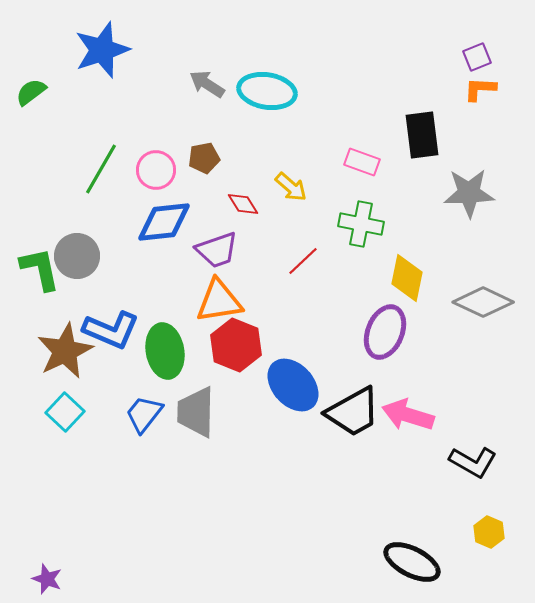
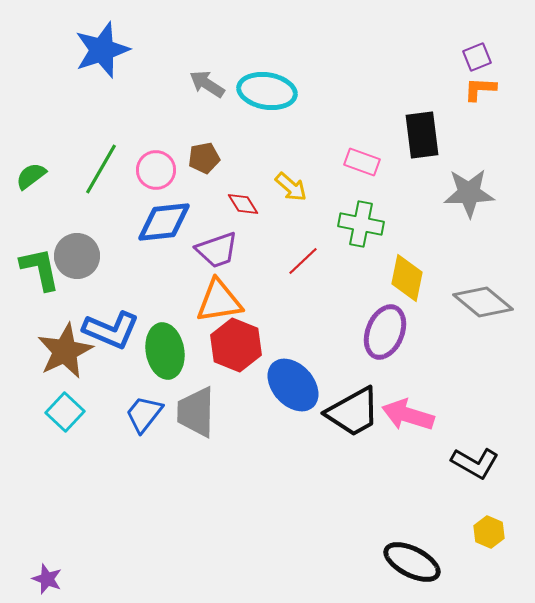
green semicircle: moved 84 px down
gray diamond: rotated 14 degrees clockwise
black L-shape: moved 2 px right, 1 px down
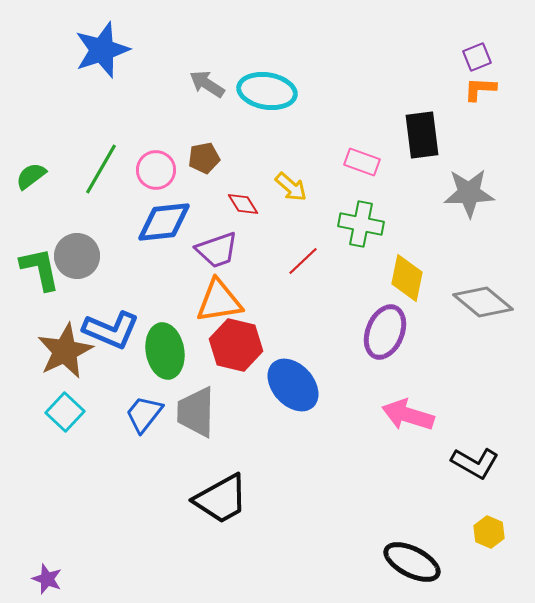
red hexagon: rotated 9 degrees counterclockwise
black trapezoid: moved 132 px left, 87 px down
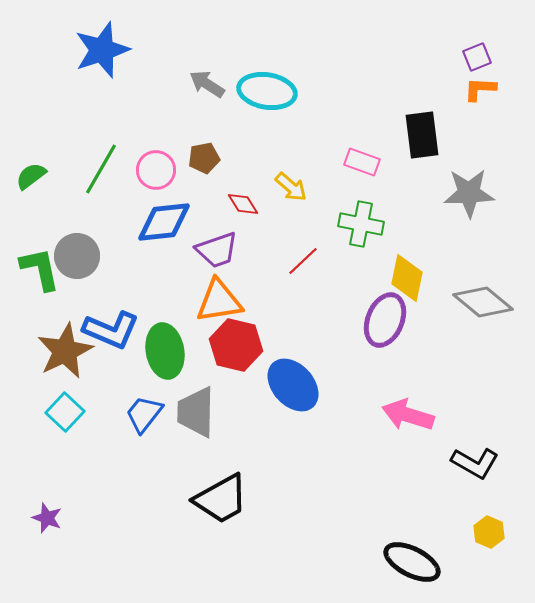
purple ellipse: moved 12 px up
purple star: moved 61 px up
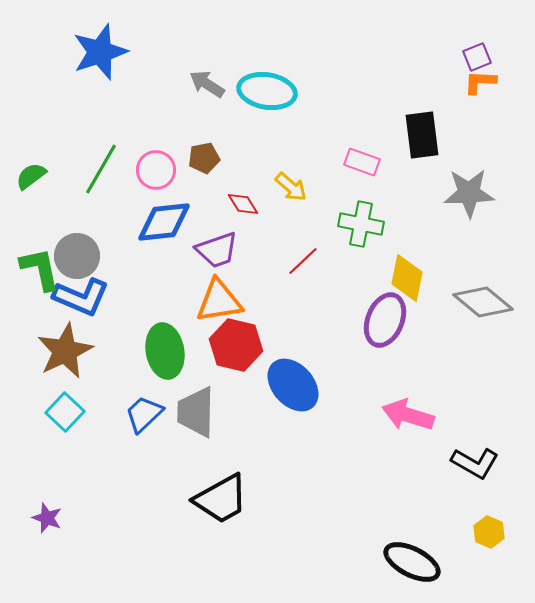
blue star: moved 2 px left, 2 px down
orange L-shape: moved 7 px up
blue L-shape: moved 30 px left, 33 px up
blue trapezoid: rotated 9 degrees clockwise
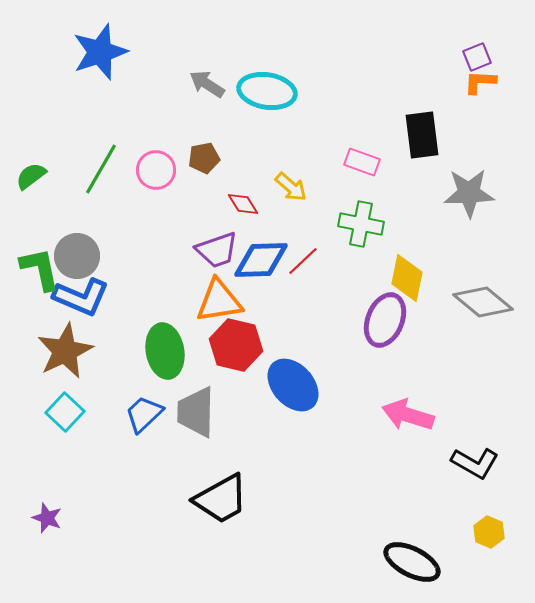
blue diamond: moved 97 px right, 38 px down; rotated 4 degrees clockwise
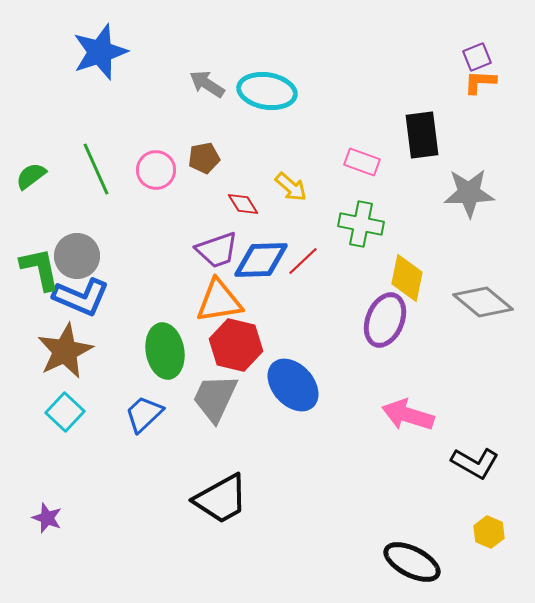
green line: moved 5 px left; rotated 54 degrees counterclockwise
gray trapezoid: moved 19 px right, 14 px up; rotated 24 degrees clockwise
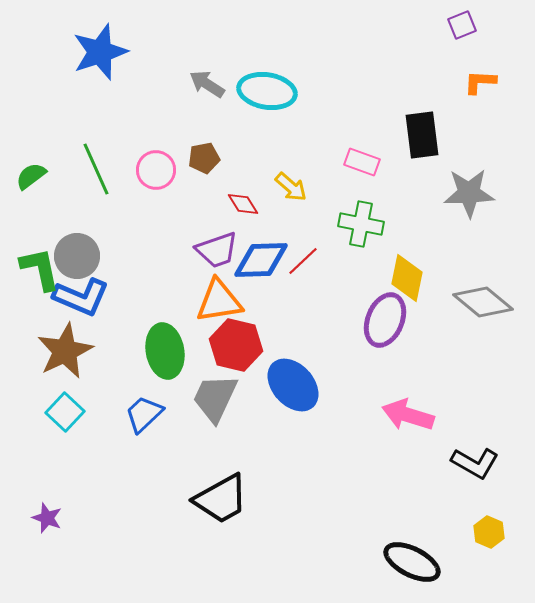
purple square: moved 15 px left, 32 px up
